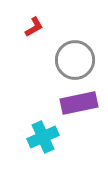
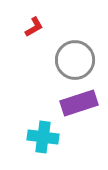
purple rectangle: rotated 6 degrees counterclockwise
cyan cross: rotated 32 degrees clockwise
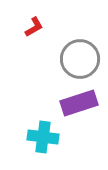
gray circle: moved 5 px right, 1 px up
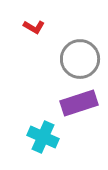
red L-shape: rotated 60 degrees clockwise
cyan cross: rotated 16 degrees clockwise
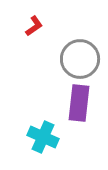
red L-shape: moved 1 px up; rotated 65 degrees counterclockwise
purple rectangle: rotated 66 degrees counterclockwise
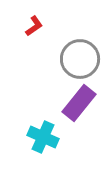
purple rectangle: rotated 33 degrees clockwise
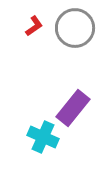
gray circle: moved 5 px left, 31 px up
purple rectangle: moved 6 px left, 5 px down
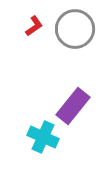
gray circle: moved 1 px down
purple rectangle: moved 2 px up
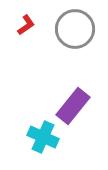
red L-shape: moved 8 px left, 1 px up
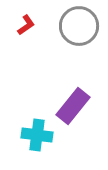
gray circle: moved 4 px right, 3 px up
cyan cross: moved 6 px left, 2 px up; rotated 16 degrees counterclockwise
